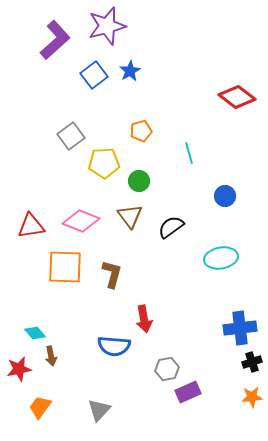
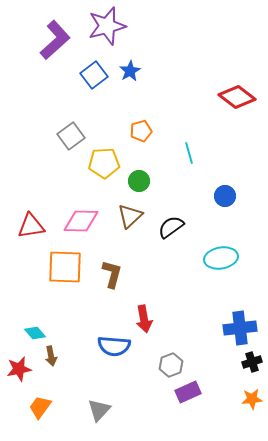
brown triangle: rotated 24 degrees clockwise
pink diamond: rotated 21 degrees counterclockwise
gray hexagon: moved 4 px right, 4 px up; rotated 10 degrees counterclockwise
orange star: moved 2 px down
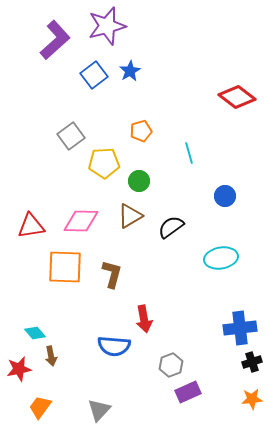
brown triangle: rotated 12 degrees clockwise
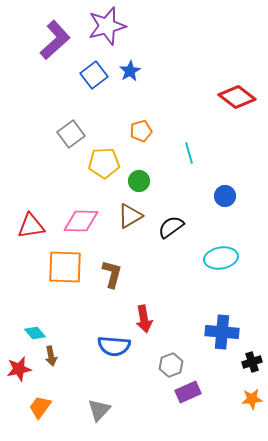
gray square: moved 2 px up
blue cross: moved 18 px left, 4 px down; rotated 12 degrees clockwise
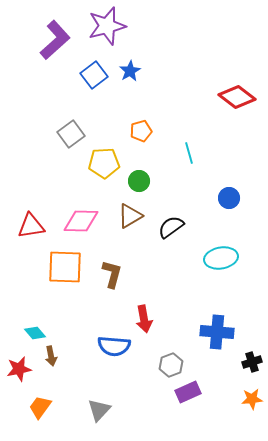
blue circle: moved 4 px right, 2 px down
blue cross: moved 5 px left
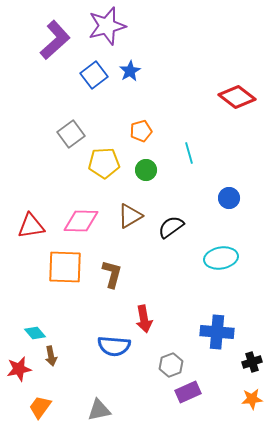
green circle: moved 7 px right, 11 px up
gray triangle: rotated 35 degrees clockwise
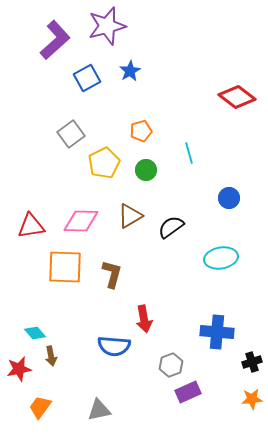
blue square: moved 7 px left, 3 px down; rotated 8 degrees clockwise
yellow pentagon: rotated 24 degrees counterclockwise
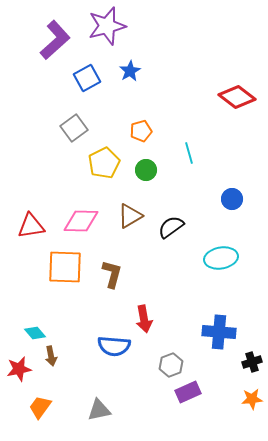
gray square: moved 3 px right, 6 px up
blue circle: moved 3 px right, 1 px down
blue cross: moved 2 px right
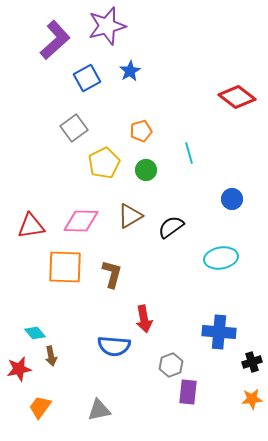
purple rectangle: rotated 60 degrees counterclockwise
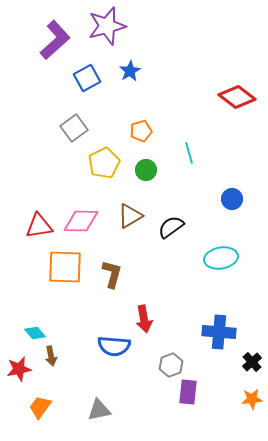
red triangle: moved 8 px right
black cross: rotated 24 degrees counterclockwise
